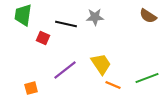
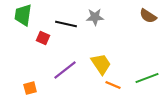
orange square: moved 1 px left
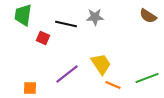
purple line: moved 2 px right, 4 px down
orange square: rotated 16 degrees clockwise
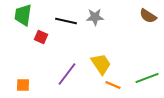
black line: moved 3 px up
red square: moved 2 px left, 1 px up
purple line: rotated 15 degrees counterclockwise
orange square: moved 7 px left, 3 px up
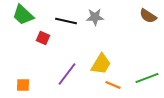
green trapezoid: rotated 55 degrees counterclockwise
red square: moved 2 px right, 1 px down
yellow trapezoid: rotated 65 degrees clockwise
